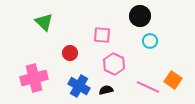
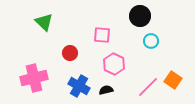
cyan circle: moved 1 px right
pink line: rotated 70 degrees counterclockwise
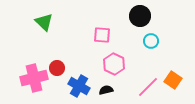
red circle: moved 13 px left, 15 px down
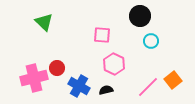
orange square: rotated 18 degrees clockwise
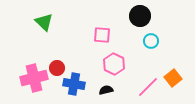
orange square: moved 2 px up
blue cross: moved 5 px left, 2 px up; rotated 20 degrees counterclockwise
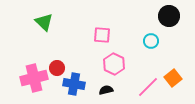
black circle: moved 29 px right
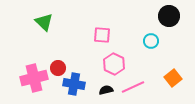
red circle: moved 1 px right
pink line: moved 15 px left; rotated 20 degrees clockwise
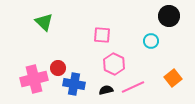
pink cross: moved 1 px down
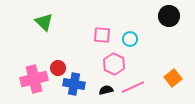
cyan circle: moved 21 px left, 2 px up
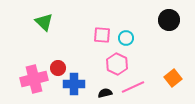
black circle: moved 4 px down
cyan circle: moved 4 px left, 1 px up
pink hexagon: moved 3 px right
blue cross: rotated 10 degrees counterclockwise
black semicircle: moved 1 px left, 3 px down
